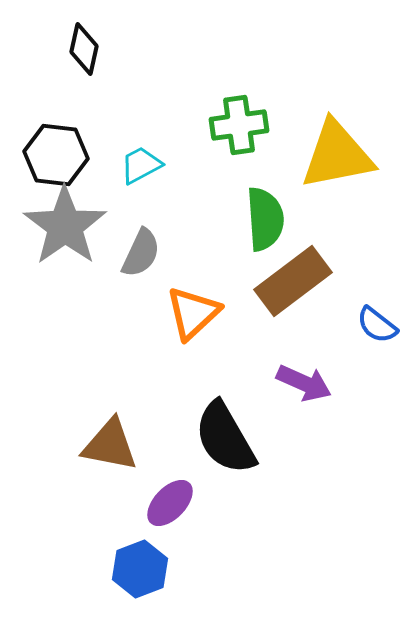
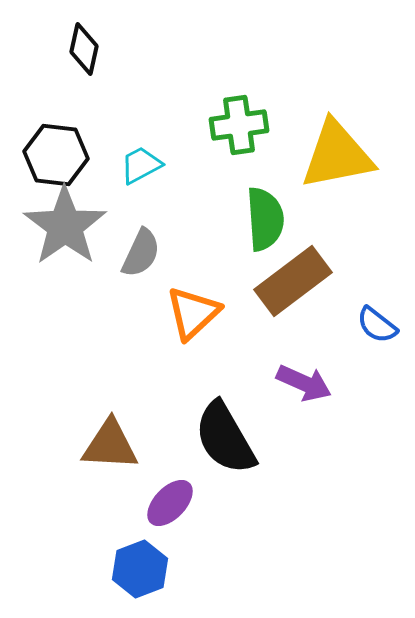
brown triangle: rotated 8 degrees counterclockwise
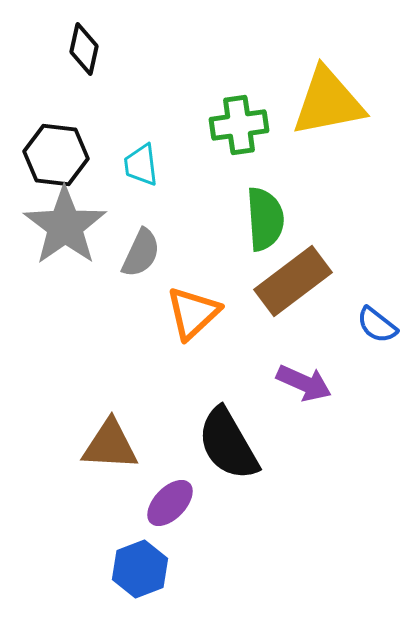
yellow triangle: moved 9 px left, 53 px up
cyan trapezoid: rotated 69 degrees counterclockwise
black semicircle: moved 3 px right, 6 px down
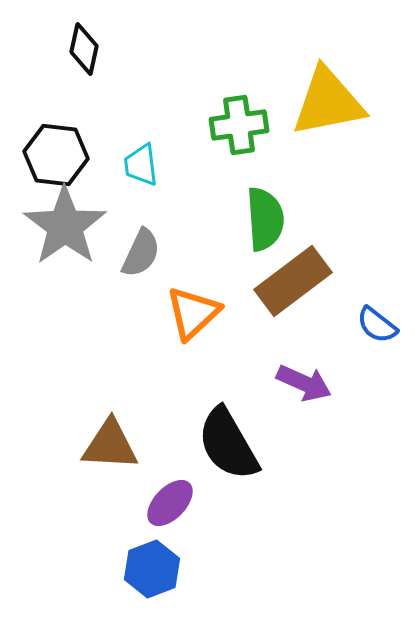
blue hexagon: moved 12 px right
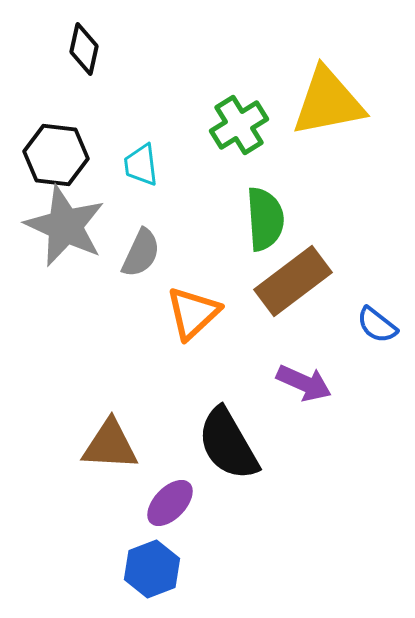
green cross: rotated 24 degrees counterclockwise
gray star: rotated 12 degrees counterclockwise
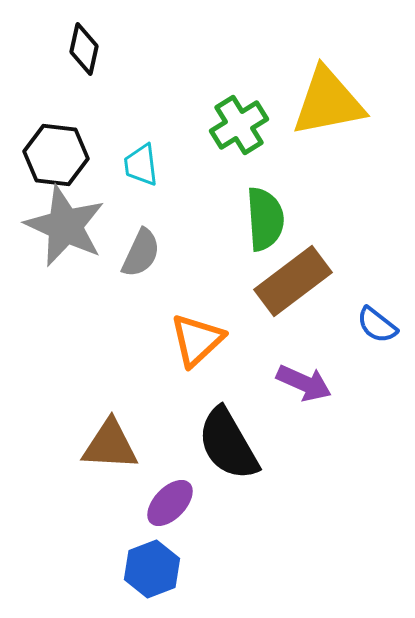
orange triangle: moved 4 px right, 27 px down
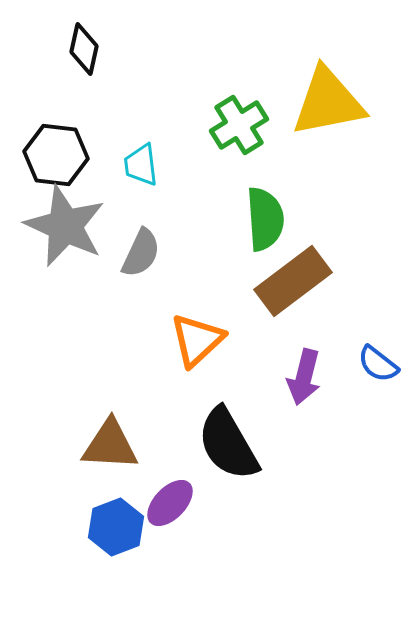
blue semicircle: moved 1 px right, 39 px down
purple arrow: moved 6 px up; rotated 80 degrees clockwise
blue hexagon: moved 36 px left, 42 px up
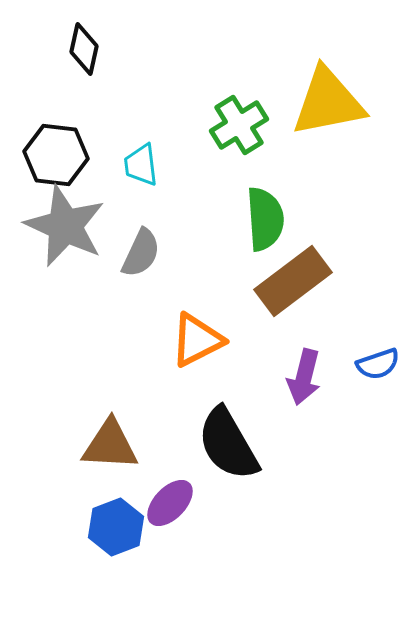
orange triangle: rotated 16 degrees clockwise
blue semicircle: rotated 57 degrees counterclockwise
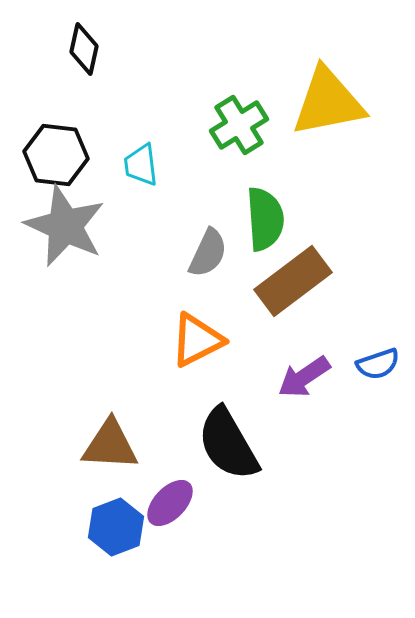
gray semicircle: moved 67 px right
purple arrow: rotated 42 degrees clockwise
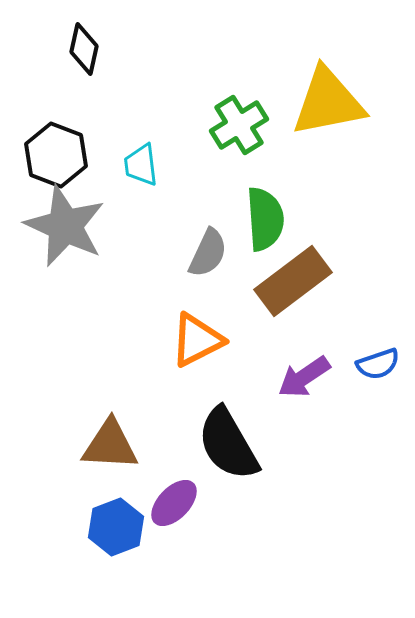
black hexagon: rotated 14 degrees clockwise
purple ellipse: moved 4 px right
